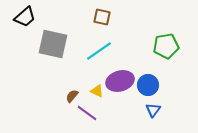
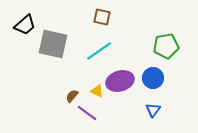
black trapezoid: moved 8 px down
blue circle: moved 5 px right, 7 px up
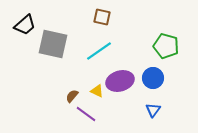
green pentagon: rotated 25 degrees clockwise
purple line: moved 1 px left, 1 px down
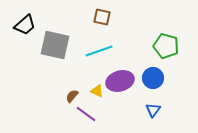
gray square: moved 2 px right, 1 px down
cyan line: rotated 16 degrees clockwise
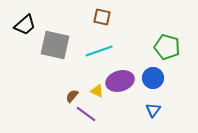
green pentagon: moved 1 px right, 1 px down
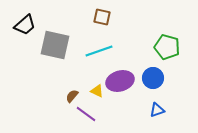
blue triangle: moved 4 px right; rotated 35 degrees clockwise
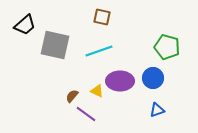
purple ellipse: rotated 16 degrees clockwise
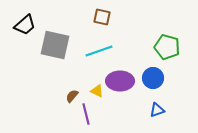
purple line: rotated 40 degrees clockwise
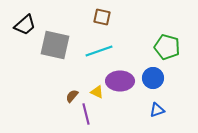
yellow triangle: moved 1 px down
